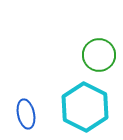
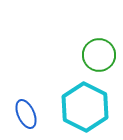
blue ellipse: rotated 12 degrees counterclockwise
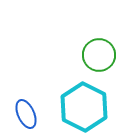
cyan hexagon: moved 1 px left
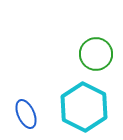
green circle: moved 3 px left, 1 px up
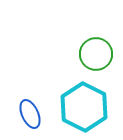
blue ellipse: moved 4 px right
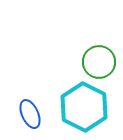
green circle: moved 3 px right, 8 px down
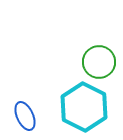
blue ellipse: moved 5 px left, 2 px down
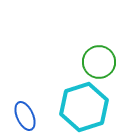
cyan hexagon: rotated 15 degrees clockwise
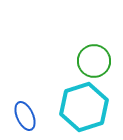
green circle: moved 5 px left, 1 px up
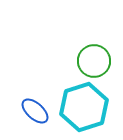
blue ellipse: moved 10 px right, 5 px up; rotated 24 degrees counterclockwise
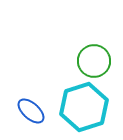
blue ellipse: moved 4 px left
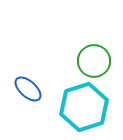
blue ellipse: moved 3 px left, 22 px up
